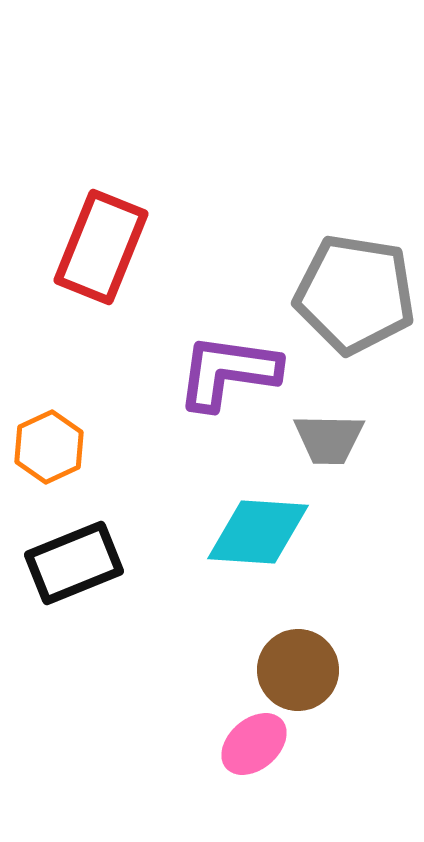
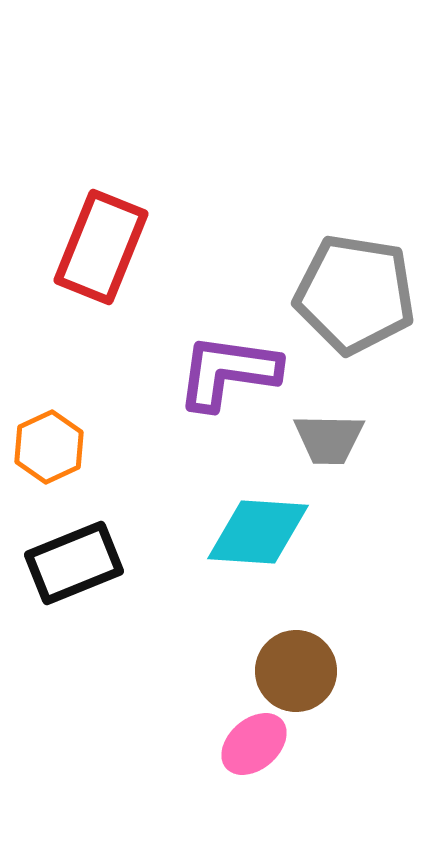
brown circle: moved 2 px left, 1 px down
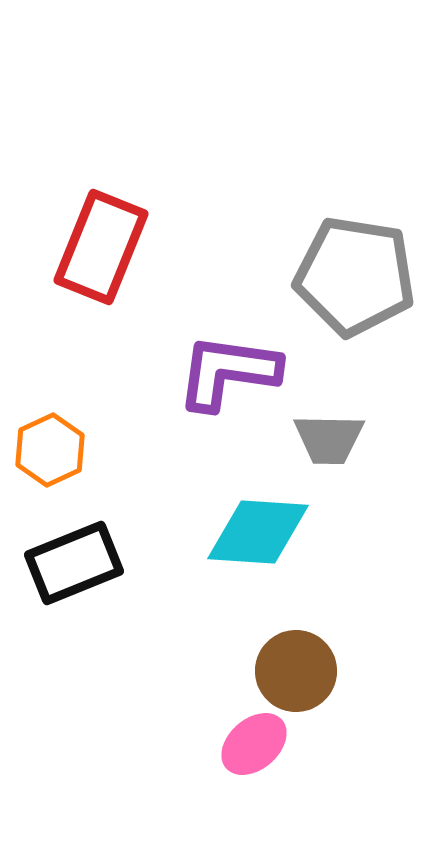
gray pentagon: moved 18 px up
orange hexagon: moved 1 px right, 3 px down
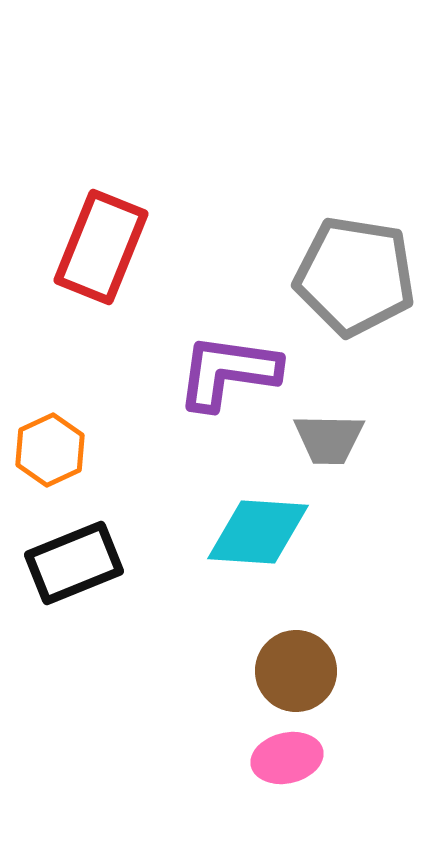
pink ellipse: moved 33 px right, 14 px down; rotated 28 degrees clockwise
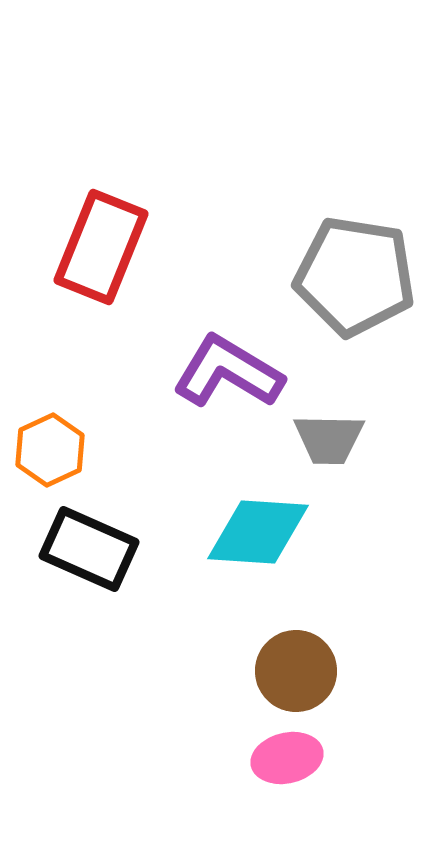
purple L-shape: rotated 23 degrees clockwise
black rectangle: moved 15 px right, 14 px up; rotated 46 degrees clockwise
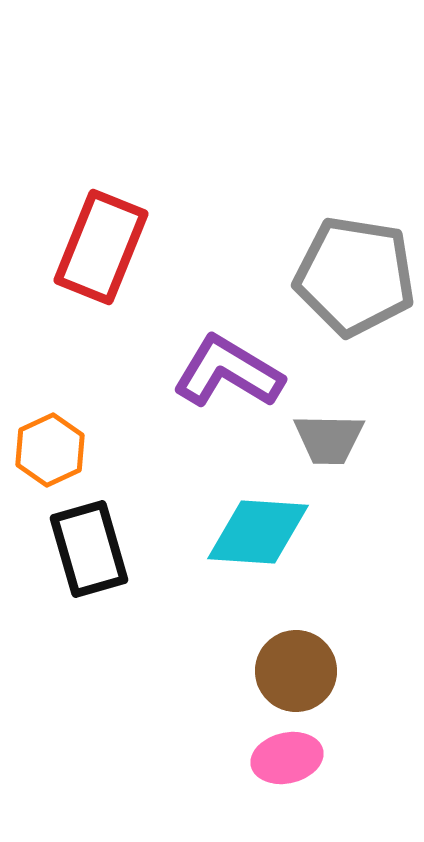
black rectangle: rotated 50 degrees clockwise
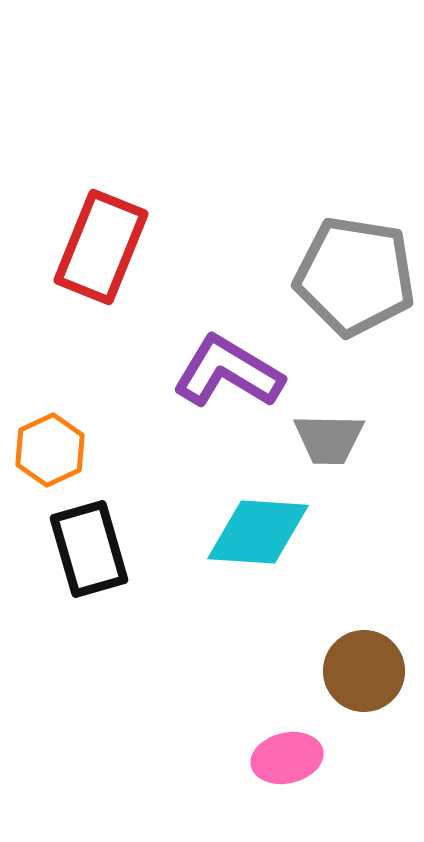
brown circle: moved 68 px right
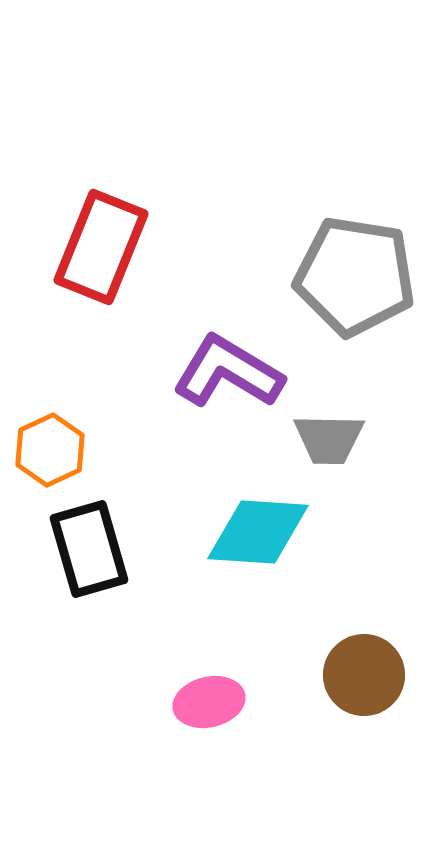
brown circle: moved 4 px down
pink ellipse: moved 78 px left, 56 px up
